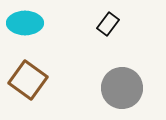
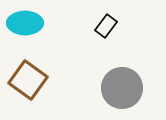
black rectangle: moved 2 px left, 2 px down
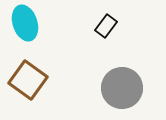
cyan ellipse: rotated 72 degrees clockwise
